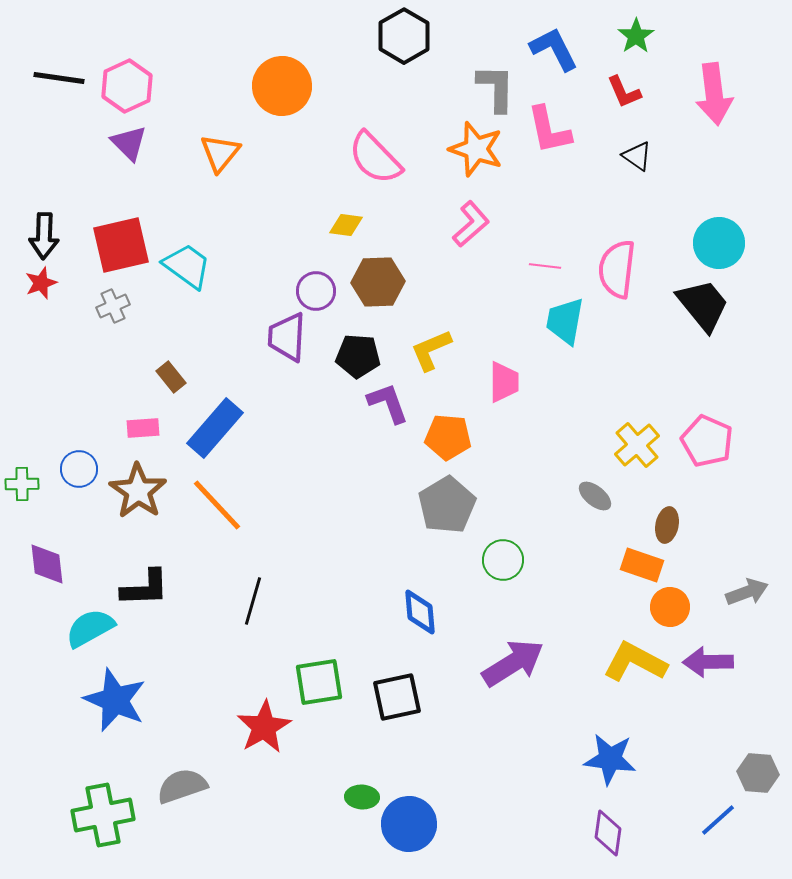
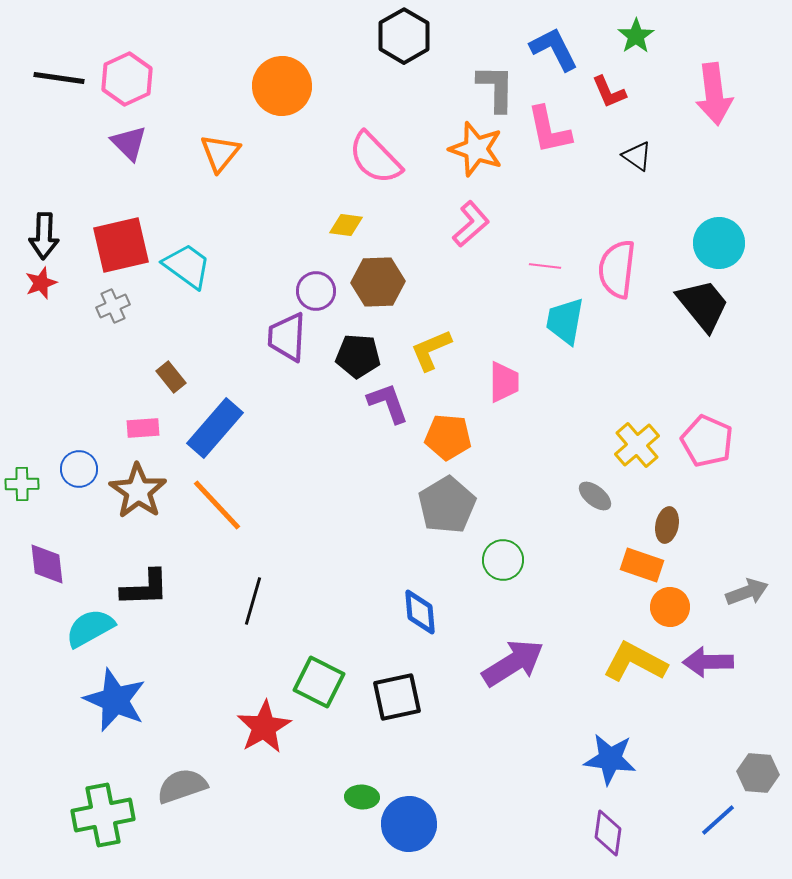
pink hexagon at (127, 86): moved 7 px up
red L-shape at (624, 92): moved 15 px left
green square at (319, 682): rotated 36 degrees clockwise
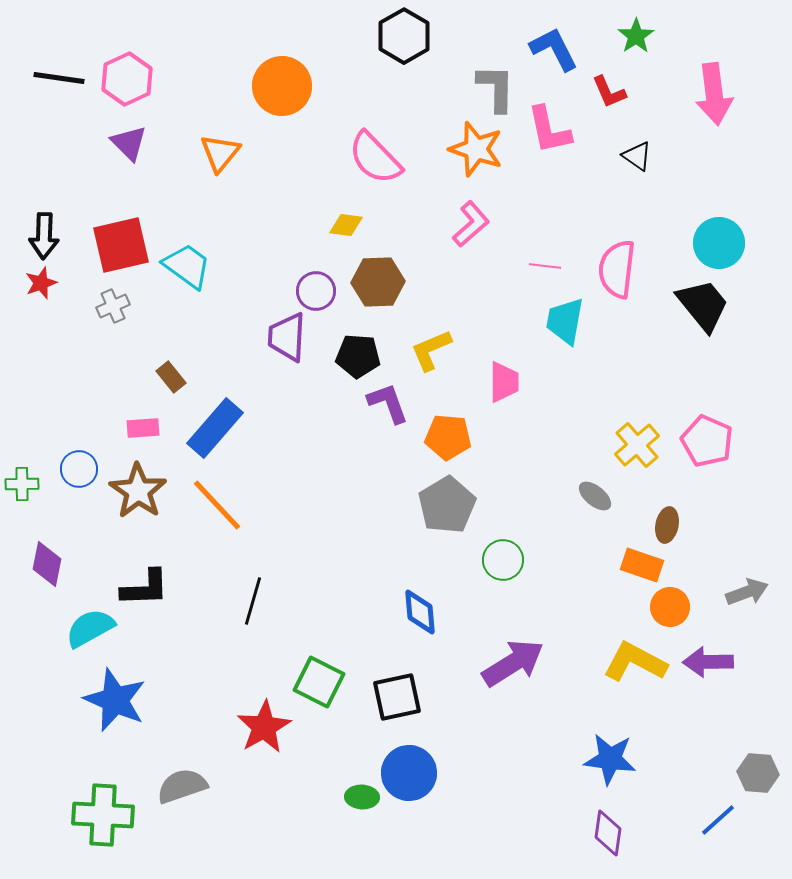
purple diamond at (47, 564): rotated 18 degrees clockwise
green cross at (103, 815): rotated 14 degrees clockwise
blue circle at (409, 824): moved 51 px up
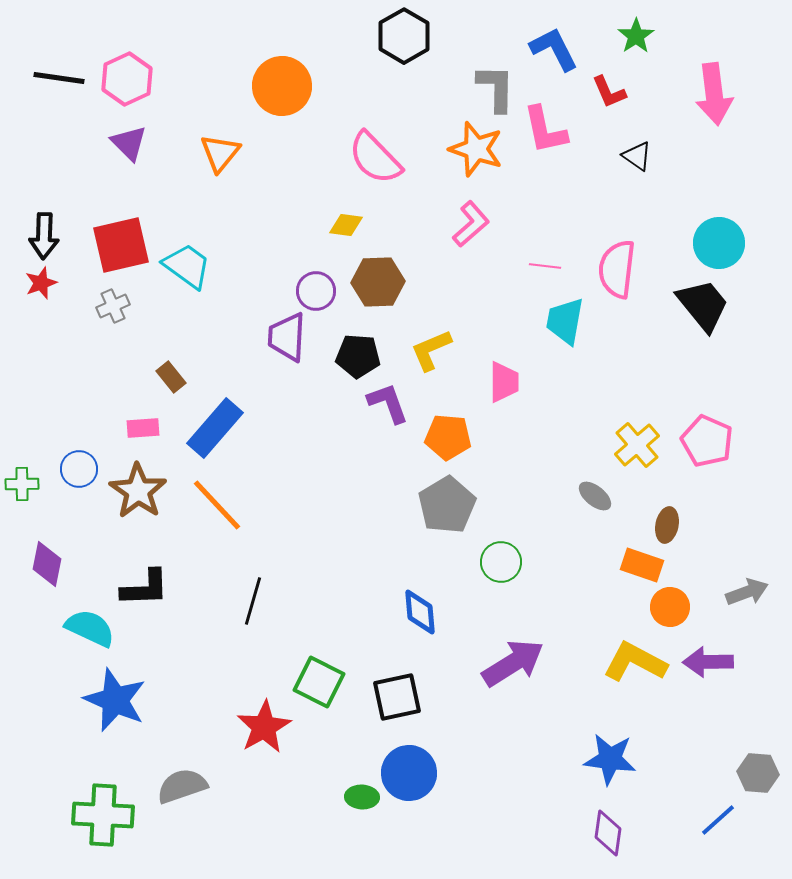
pink L-shape at (549, 130): moved 4 px left
green circle at (503, 560): moved 2 px left, 2 px down
cyan semicircle at (90, 628): rotated 54 degrees clockwise
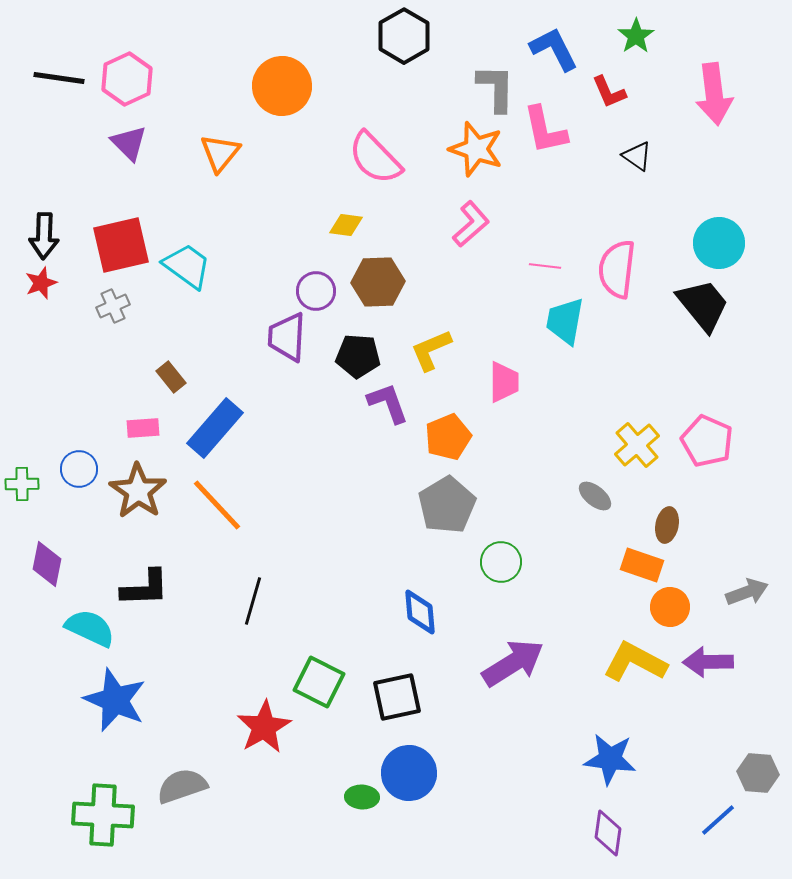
orange pentagon at (448, 437): rotated 27 degrees counterclockwise
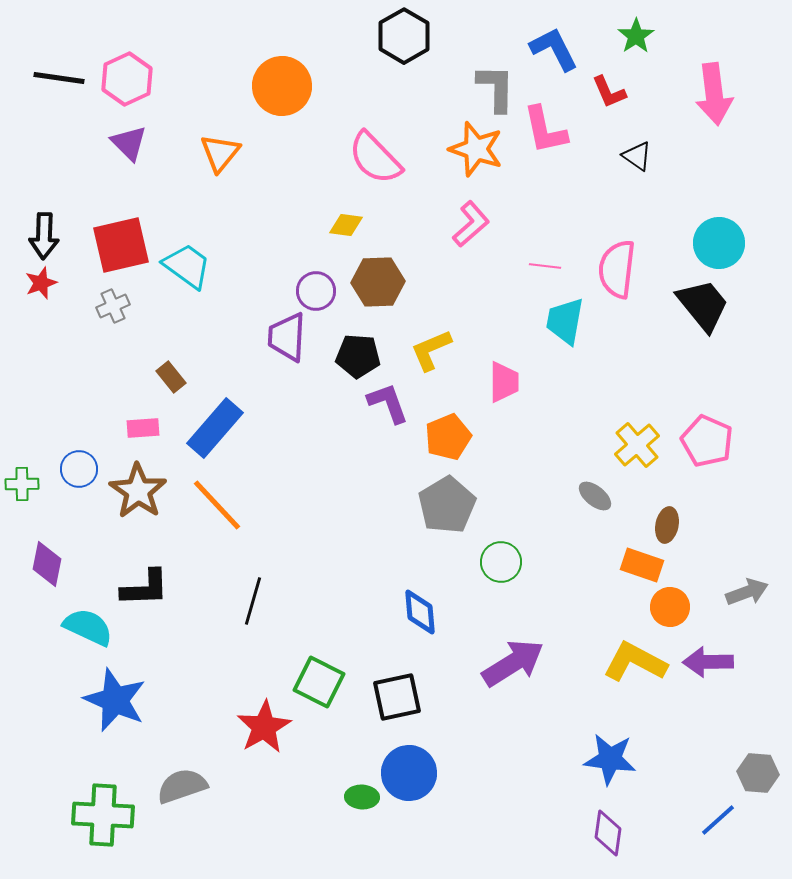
cyan semicircle at (90, 628): moved 2 px left, 1 px up
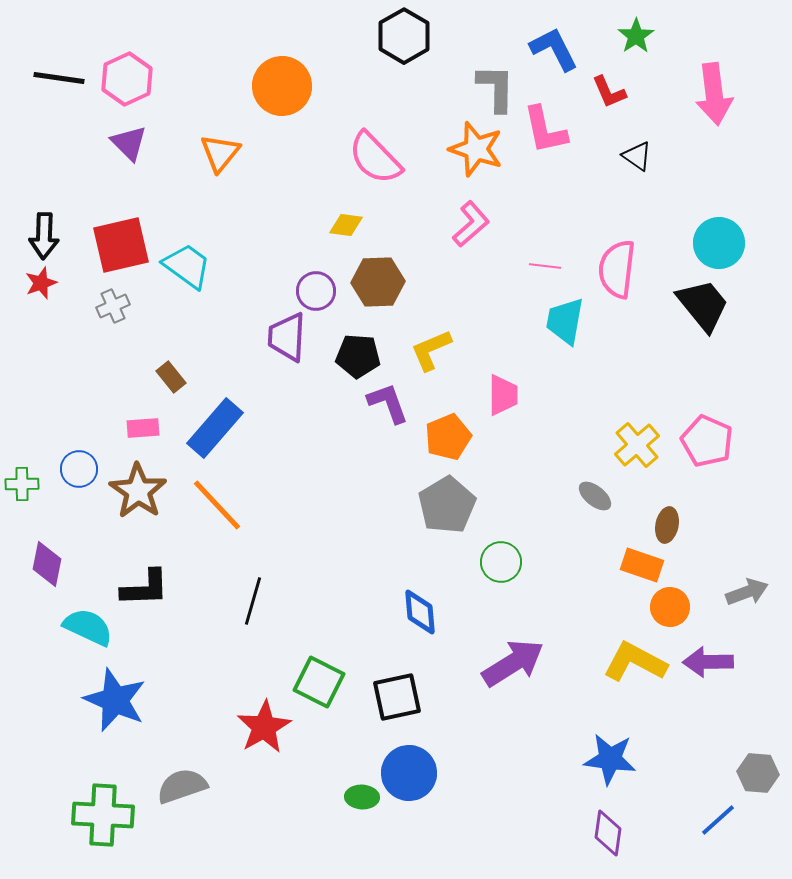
pink trapezoid at (504, 382): moved 1 px left, 13 px down
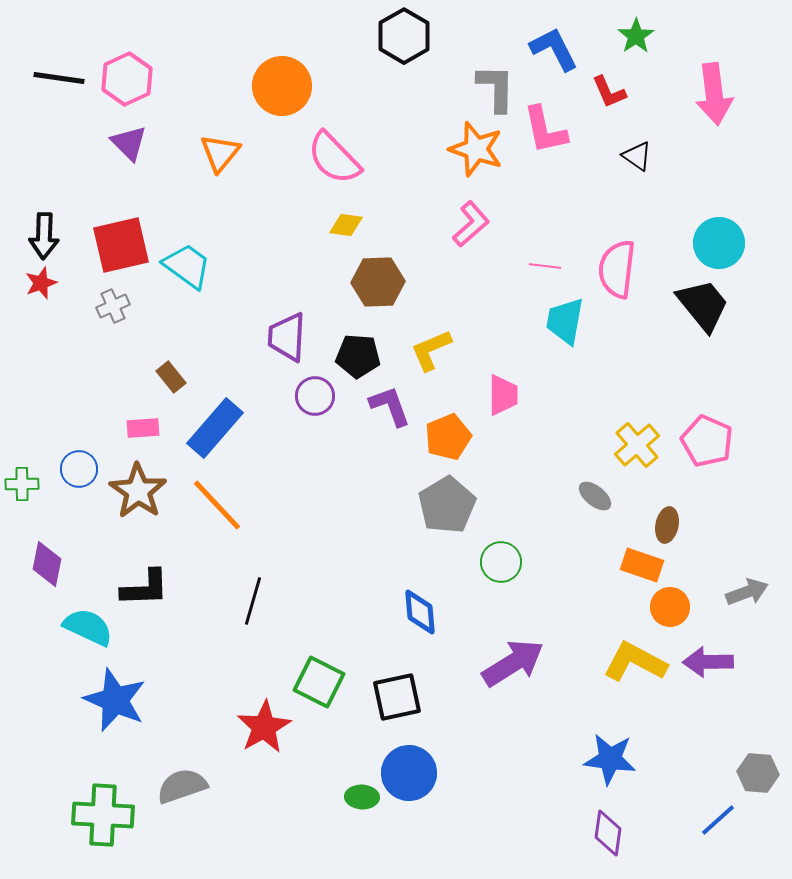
pink semicircle at (375, 158): moved 41 px left
purple circle at (316, 291): moved 1 px left, 105 px down
purple L-shape at (388, 403): moved 2 px right, 3 px down
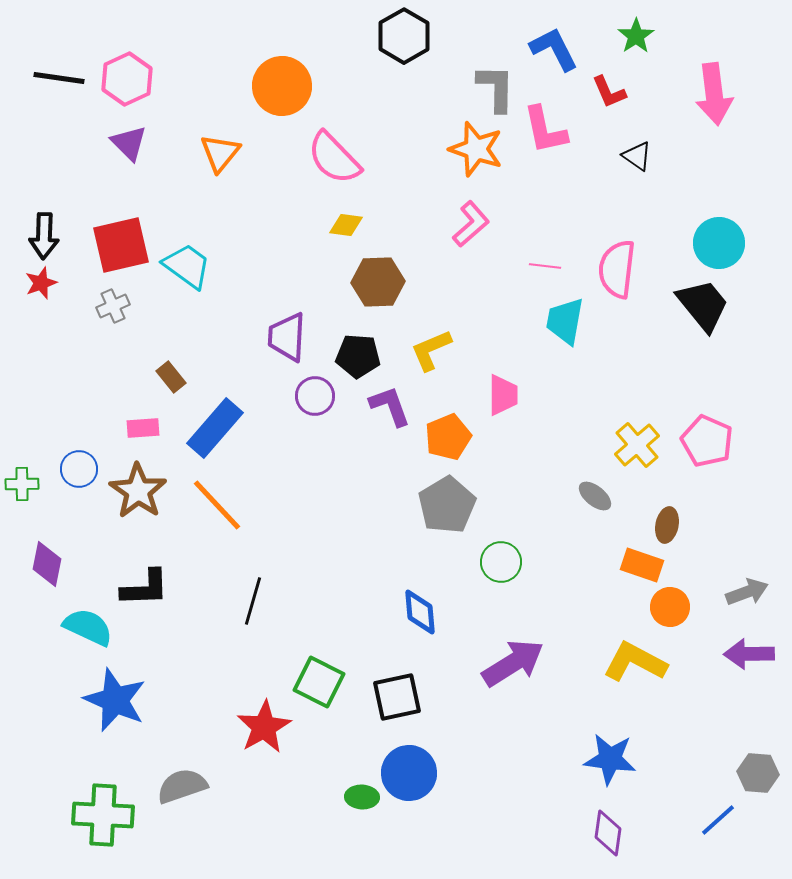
purple arrow at (708, 662): moved 41 px right, 8 px up
